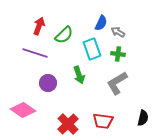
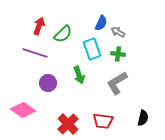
green semicircle: moved 1 px left, 1 px up
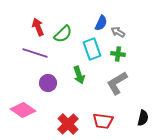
red arrow: moved 1 px left, 1 px down; rotated 42 degrees counterclockwise
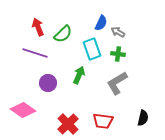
green arrow: rotated 138 degrees counterclockwise
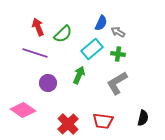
cyan rectangle: rotated 70 degrees clockwise
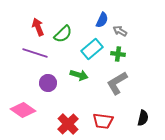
blue semicircle: moved 1 px right, 3 px up
gray arrow: moved 2 px right, 1 px up
green arrow: rotated 84 degrees clockwise
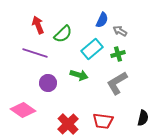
red arrow: moved 2 px up
green cross: rotated 24 degrees counterclockwise
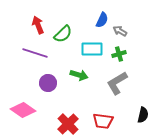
cyan rectangle: rotated 40 degrees clockwise
green cross: moved 1 px right
black semicircle: moved 3 px up
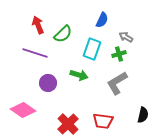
gray arrow: moved 6 px right, 6 px down
cyan rectangle: rotated 70 degrees counterclockwise
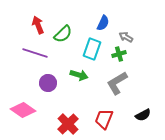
blue semicircle: moved 1 px right, 3 px down
black semicircle: rotated 49 degrees clockwise
red trapezoid: moved 1 px right, 2 px up; rotated 105 degrees clockwise
